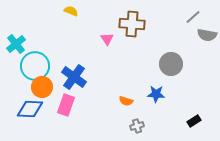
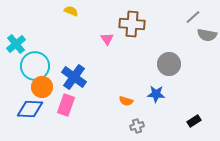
gray circle: moved 2 px left
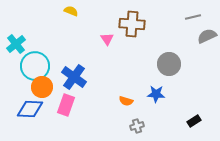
gray line: rotated 28 degrees clockwise
gray semicircle: moved 1 px down; rotated 144 degrees clockwise
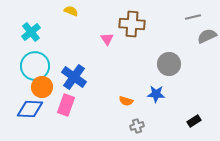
cyan cross: moved 15 px right, 12 px up
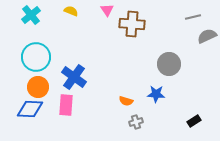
cyan cross: moved 17 px up
pink triangle: moved 29 px up
cyan circle: moved 1 px right, 9 px up
orange circle: moved 4 px left
pink rectangle: rotated 15 degrees counterclockwise
gray cross: moved 1 px left, 4 px up
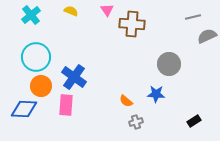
orange circle: moved 3 px right, 1 px up
orange semicircle: rotated 24 degrees clockwise
blue diamond: moved 6 px left
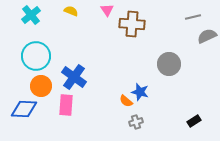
cyan circle: moved 1 px up
blue star: moved 16 px left, 2 px up; rotated 12 degrees clockwise
